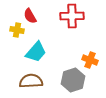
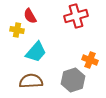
red cross: moved 4 px right; rotated 15 degrees counterclockwise
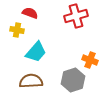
red semicircle: moved 3 px up; rotated 140 degrees clockwise
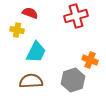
cyan trapezoid: rotated 15 degrees counterclockwise
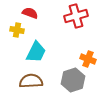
orange cross: moved 2 px left, 1 px up
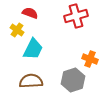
yellow cross: rotated 24 degrees clockwise
cyan trapezoid: moved 3 px left, 3 px up
orange cross: moved 2 px right
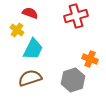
brown semicircle: moved 1 px left, 3 px up; rotated 15 degrees counterclockwise
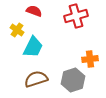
red semicircle: moved 4 px right, 2 px up
cyan trapezoid: moved 2 px up
orange cross: rotated 28 degrees counterclockwise
brown semicircle: moved 6 px right, 1 px down
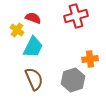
red semicircle: moved 1 px left, 7 px down
brown semicircle: moved 2 px left; rotated 85 degrees clockwise
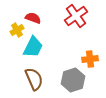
red cross: rotated 20 degrees counterclockwise
yellow cross: rotated 24 degrees clockwise
